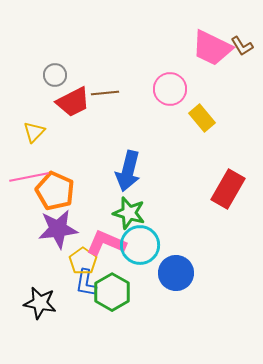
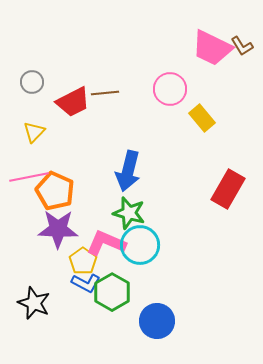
gray circle: moved 23 px left, 7 px down
purple star: rotated 9 degrees clockwise
blue circle: moved 19 px left, 48 px down
blue L-shape: rotated 72 degrees counterclockwise
black star: moved 6 px left; rotated 12 degrees clockwise
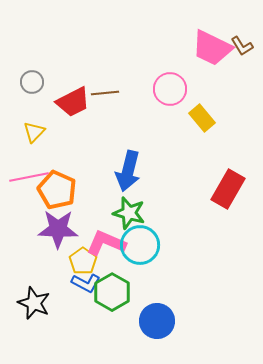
orange pentagon: moved 2 px right, 1 px up
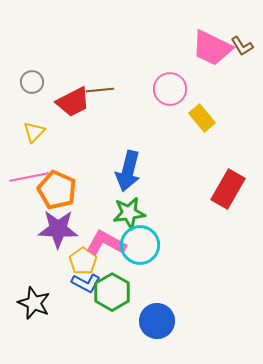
brown line: moved 5 px left, 3 px up
green star: rotated 24 degrees counterclockwise
pink L-shape: rotated 6 degrees clockwise
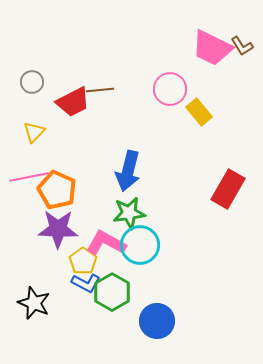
yellow rectangle: moved 3 px left, 6 px up
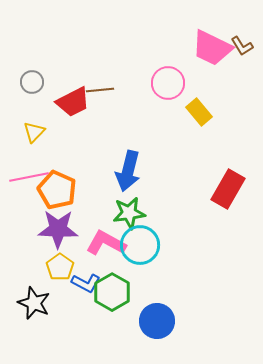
pink circle: moved 2 px left, 6 px up
yellow pentagon: moved 23 px left, 6 px down
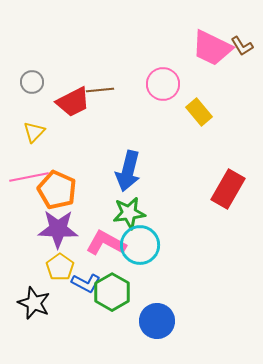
pink circle: moved 5 px left, 1 px down
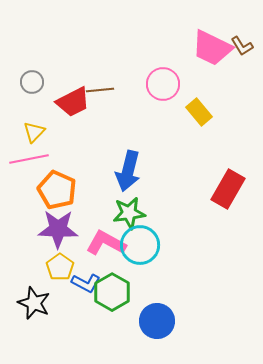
pink line: moved 18 px up
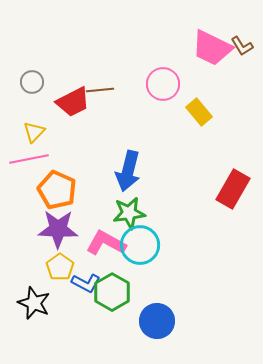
red rectangle: moved 5 px right
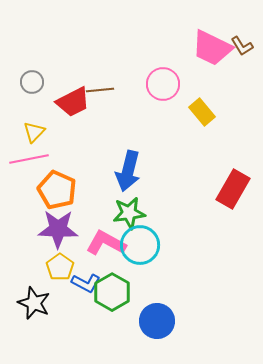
yellow rectangle: moved 3 px right
